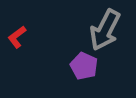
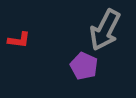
red L-shape: moved 2 px right, 3 px down; rotated 135 degrees counterclockwise
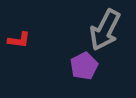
purple pentagon: rotated 20 degrees clockwise
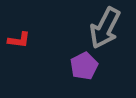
gray arrow: moved 2 px up
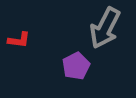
purple pentagon: moved 8 px left
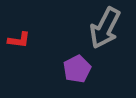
purple pentagon: moved 1 px right, 3 px down
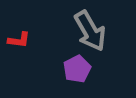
gray arrow: moved 15 px left, 3 px down; rotated 57 degrees counterclockwise
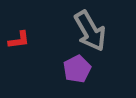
red L-shape: rotated 15 degrees counterclockwise
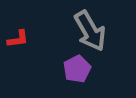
red L-shape: moved 1 px left, 1 px up
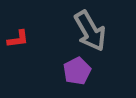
purple pentagon: moved 2 px down
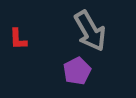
red L-shape: rotated 95 degrees clockwise
